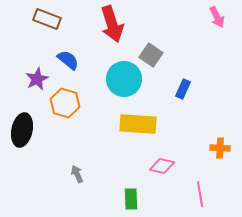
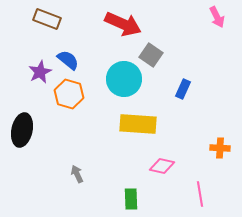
red arrow: moved 11 px right; rotated 48 degrees counterclockwise
purple star: moved 3 px right, 7 px up
orange hexagon: moved 4 px right, 9 px up
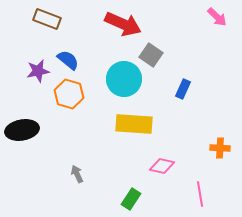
pink arrow: rotated 20 degrees counterclockwise
purple star: moved 2 px left, 1 px up; rotated 15 degrees clockwise
yellow rectangle: moved 4 px left
black ellipse: rotated 68 degrees clockwise
green rectangle: rotated 35 degrees clockwise
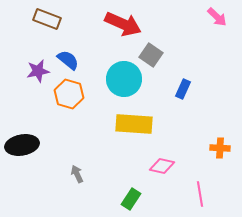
black ellipse: moved 15 px down
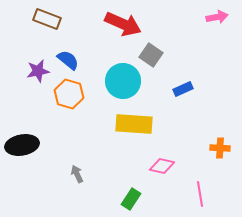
pink arrow: rotated 55 degrees counterclockwise
cyan circle: moved 1 px left, 2 px down
blue rectangle: rotated 42 degrees clockwise
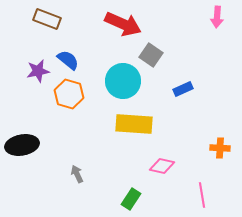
pink arrow: rotated 105 degrees clockwise
pink line: moved 2 px right, 1 px down
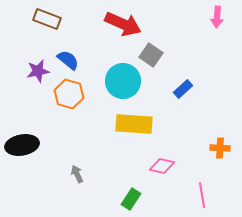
blue rectangle: rotated 18 degrees counterclockwise
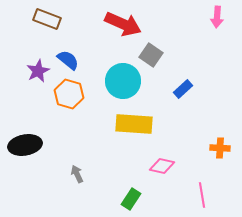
purple star: rotated 15 degrees counterclockwise
black ellipse: moved 3 px right
